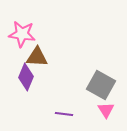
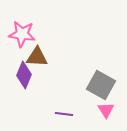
purple diamond: moved 2 px left, 2 px up
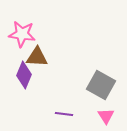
pink triangle: moved 6 px down
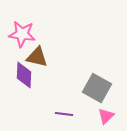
brown triangle: rotated 10 degrees clockwise
purple diamond: rotated 20 degrees counterclockwise
gray square: moved 4 px left, 3 px down
pink triangle: rotated 18 degrees clockwise
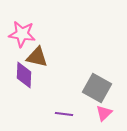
pink triangle: moved 2 px left, 3 px up
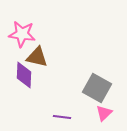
purple line: moved 2 px left, 3 px down
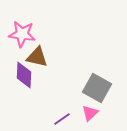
pink triangle: moved 14 px left
purple line: moved 2 px down; rotated 42 degrees counterclockwise
